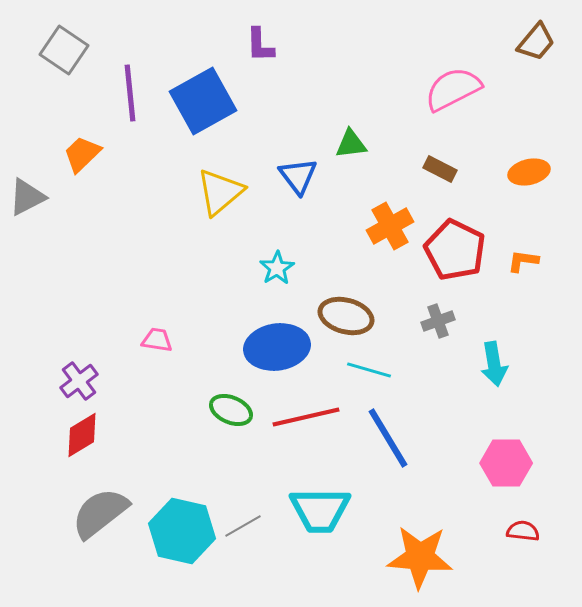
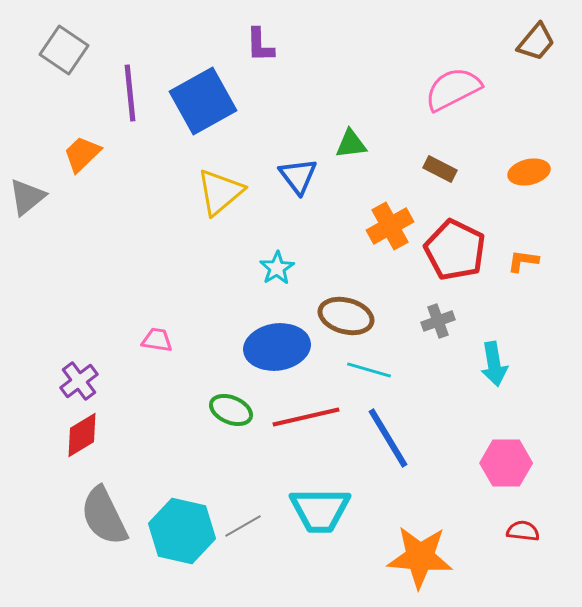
gray triangle: rotated 12 degrees counterclockwise
gray semicircle: moved 4 px right, 3 px down; rotated 78 degrees counterclockwise
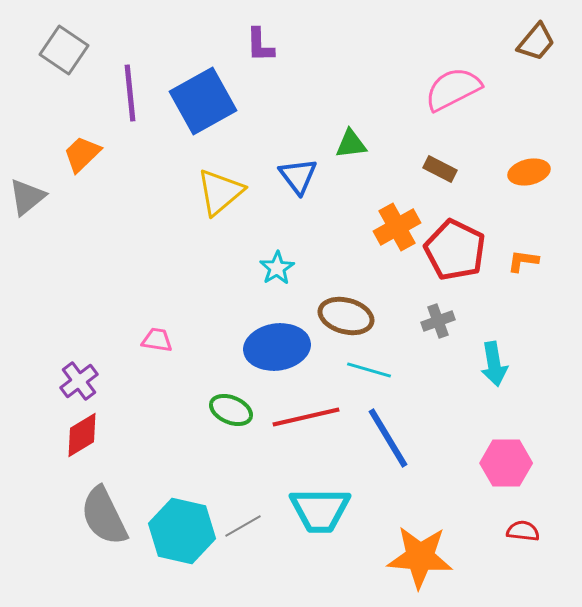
orange cross: moved 7 px right, 1 px down
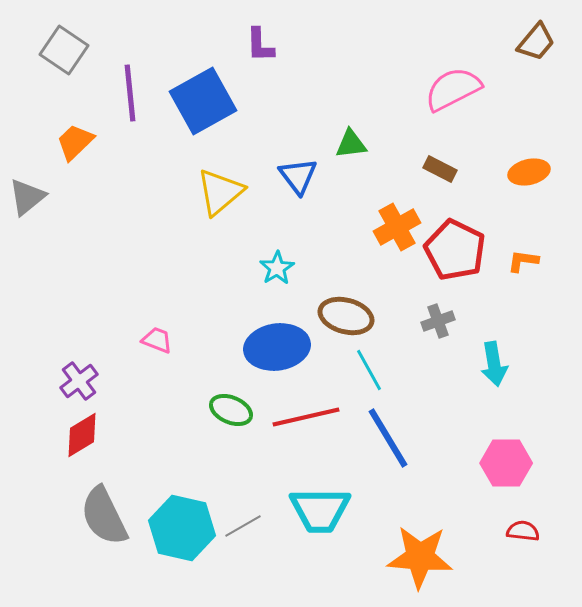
orange trapezoid: moved 7 px left, 12 px up
pink trapezoid: rotated 12 degrees clockwise
cyan line: rotated 45 degrees clockwise
cyan hexagon: moved 3 px up
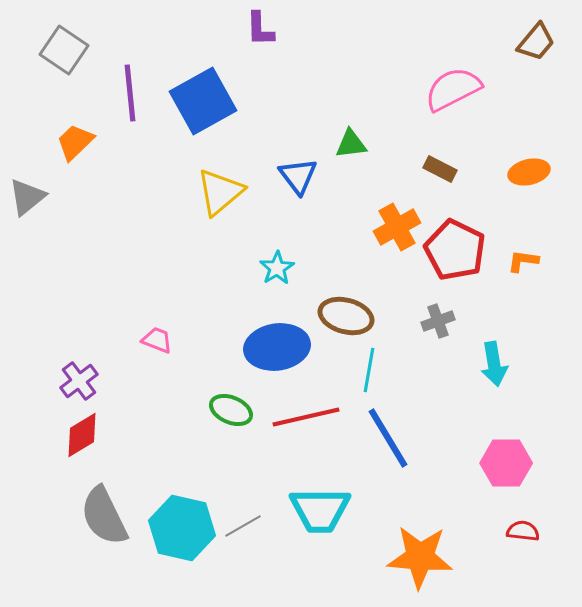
purple L-shape: moved 16 px up
cyan line: rotated 39 degrees clockwise
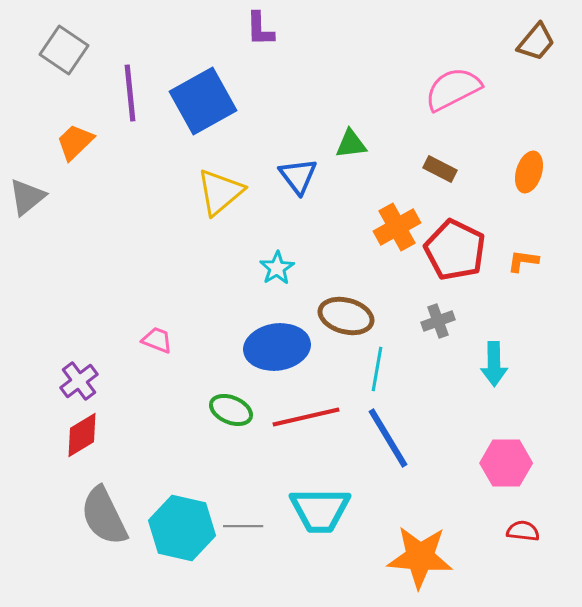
orange ellipse: rotated 60 degrees counterclockwise
cyan arrow: rotated 9 degrees clockwise
cyan line: moved 8 px right, 1 px up
gray line: rotated 30 degrees clockwise
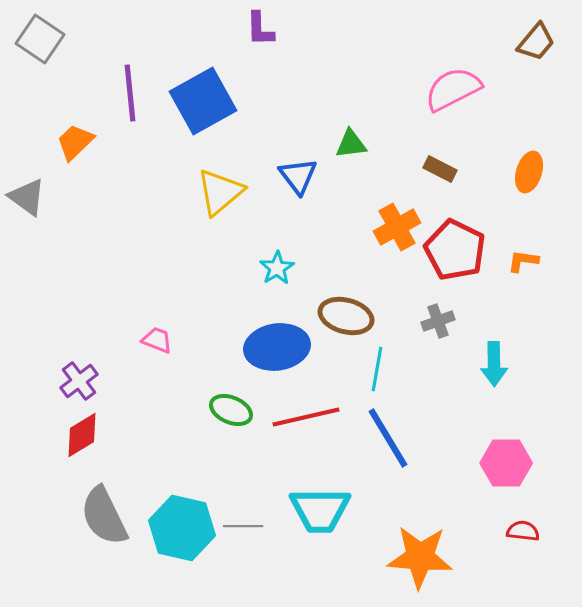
gray square: moved 24 px left, 11 px up
gray triangle: rotated 45 degrees counterclockwise
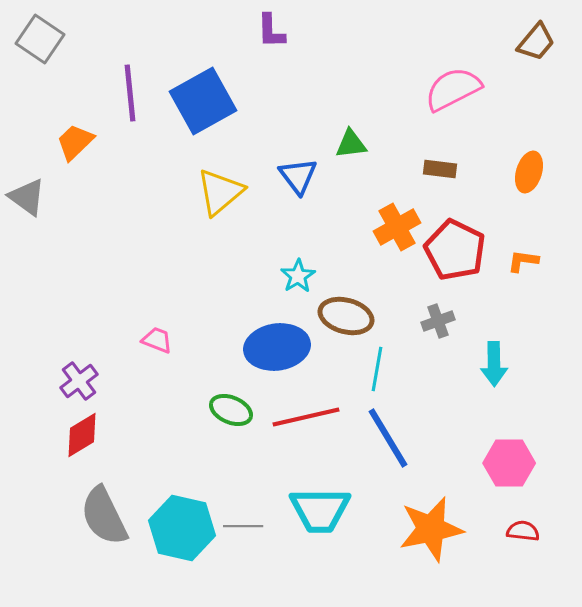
purple L-shape: moved 11 px right, 2 px down
brown rectangle: rotated 20 degrees counterclockwise
cyan star: moved 21 px right, 8 px down
pink hexagon: moved 3 px right
orange star: moved 11 px right, 28 px up; rotated 16 degrees counterclockwise
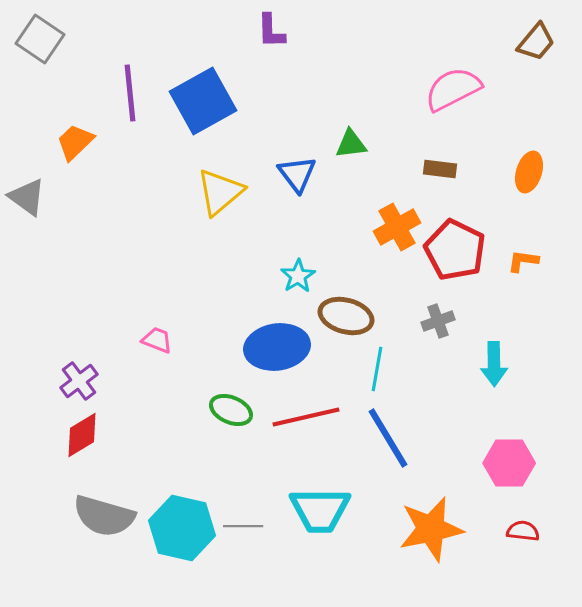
blue triangle: moved 1 px left, 2 px up
gray semicircle: rotated 48 degrees counterclockwise
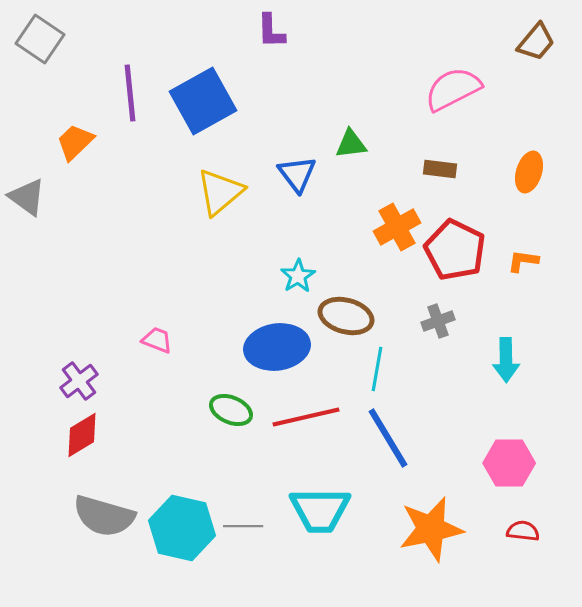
cyan arrow: moved 12 px right, 4 px up
